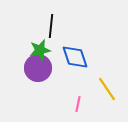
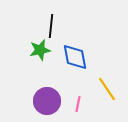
blue diamond: rotated 8 degrees clockwise
purple circle: moved 9 px right, 33 px down
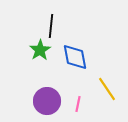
green star: rotated 20 degrees counterclockwise
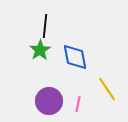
black line: moved 6 px left
purple circle: moved 2 px right
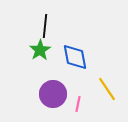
purple circle: moved 4 px right, 7 px up
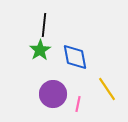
black line: moved 1 px left, 1 px up
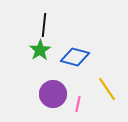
blue diamond: rotated 64 degrees counterclockwise
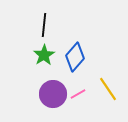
green star: moved 4 px right, 5 px down
blue diamond: rotated 64 degrees counterclockwise
yellow line: moved 1 px right
pink line: moved 10 px up; rotated 49 degrees clockwise
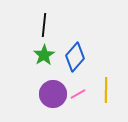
yellow line: moved 2 px left, 1 px down; rotated 35 degrees clockwise
